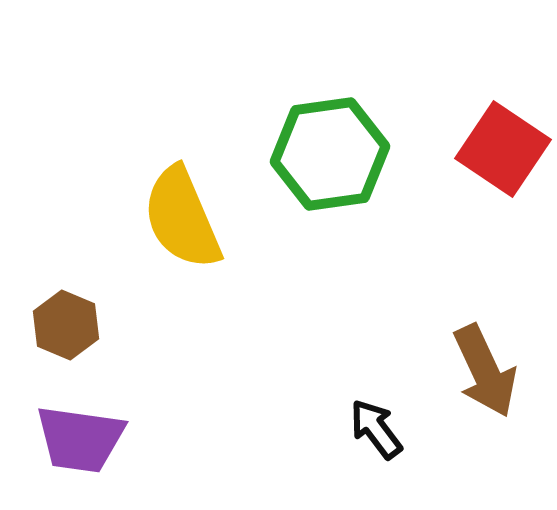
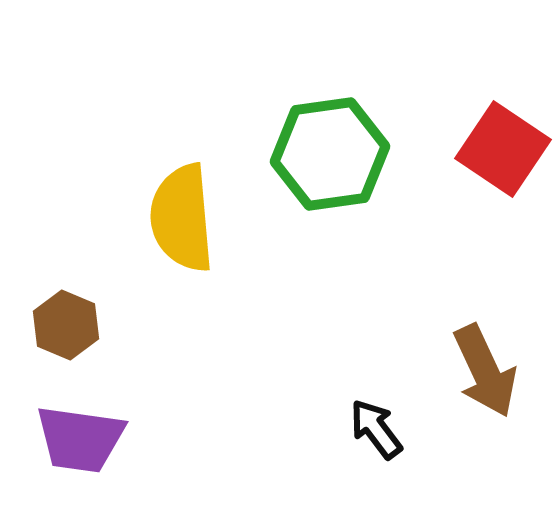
yellow semicircle: rotated 18 degrees clockwise
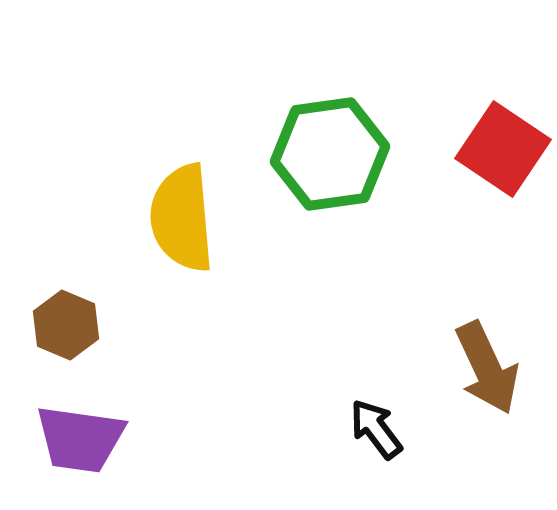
brown arrow: moved 2 px right, 3 px up
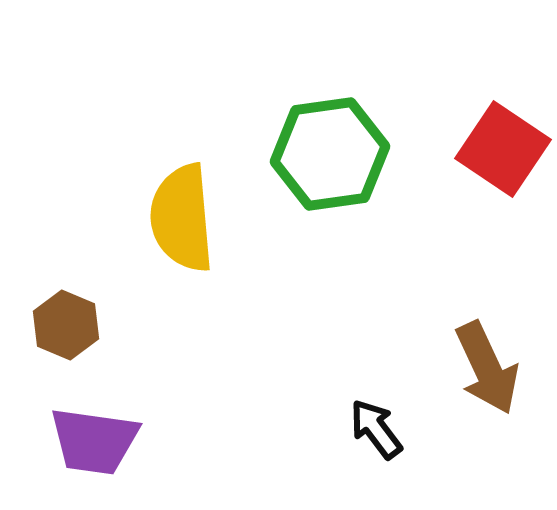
purple trapezoid: moved 14 px right, 2 px down
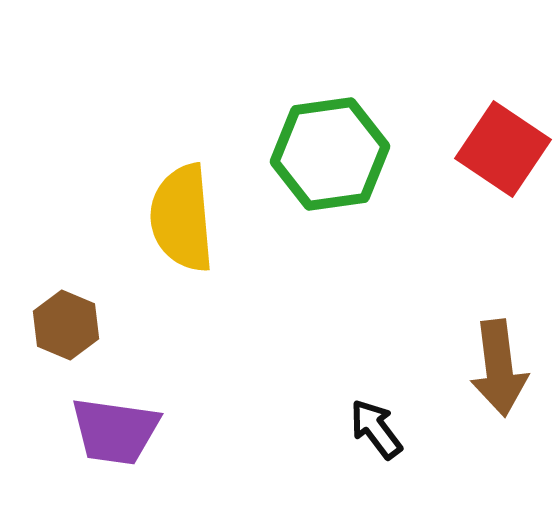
brown arrow: moved 12 px right; rotated 18 degrees clockwise
purple trapezoid: moved 21 px right, 10 px up
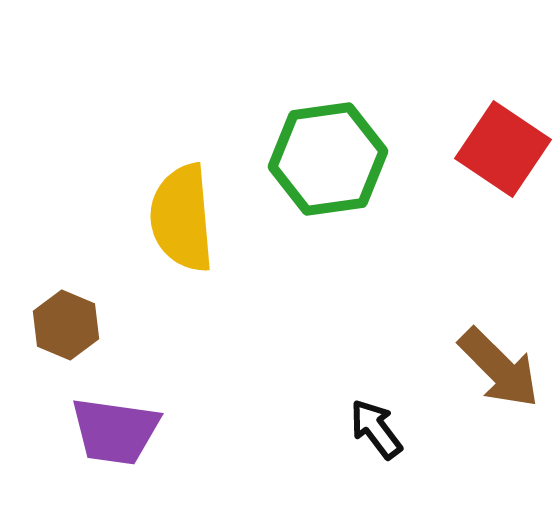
green hexagon: moved 2 px left, 5 px down
brown arrow: rotated 38 degrees counterclockwise
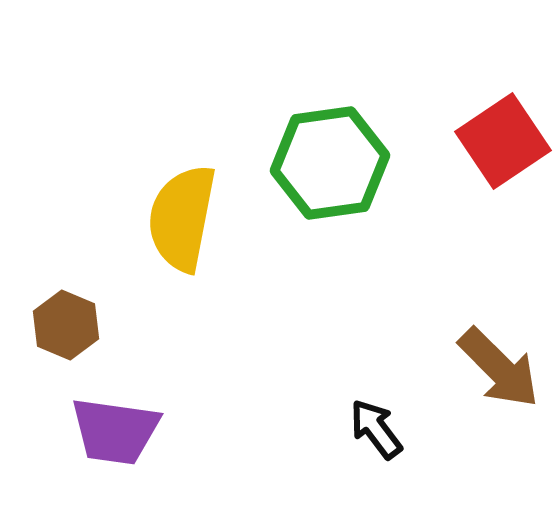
red square: moved 8 px up; rotated 22 degrees clockwise
green hexagon: moved 2 px right, 4 px down
yellow semicircle: rotated 16 degrees clockwise
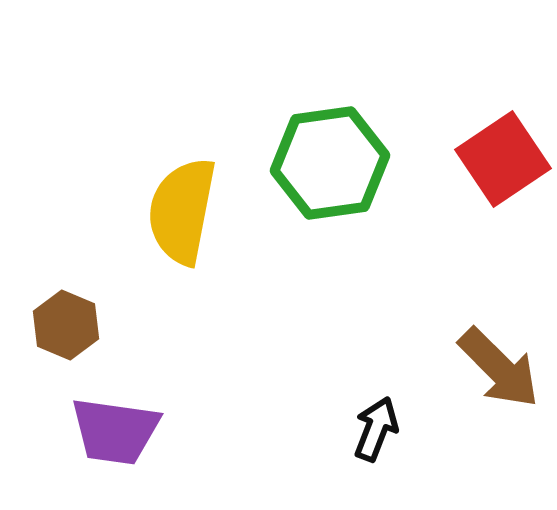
red square: moved 18 px down
yellow semicircle: moved 7 px up
black arrow: rotated 58 degrees clockwise
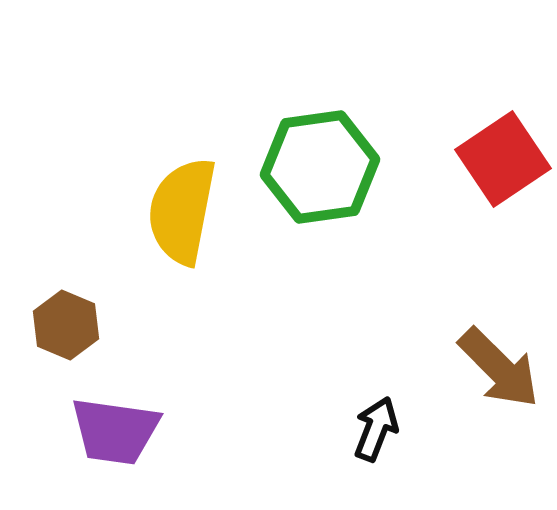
green hexagon: moved 10 px left, 4 px down
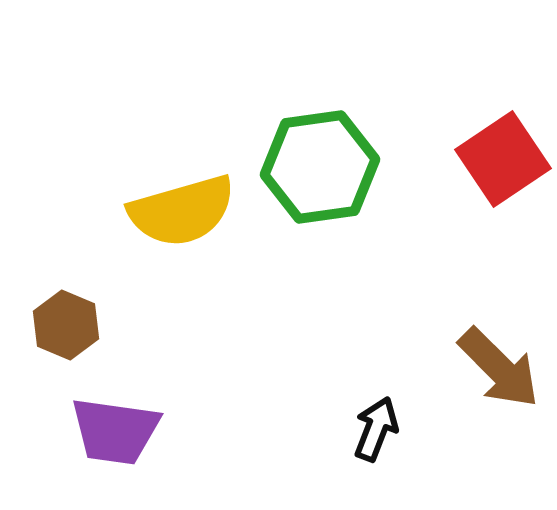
yellow semicircle: rotated 117 degrees counterclockwise
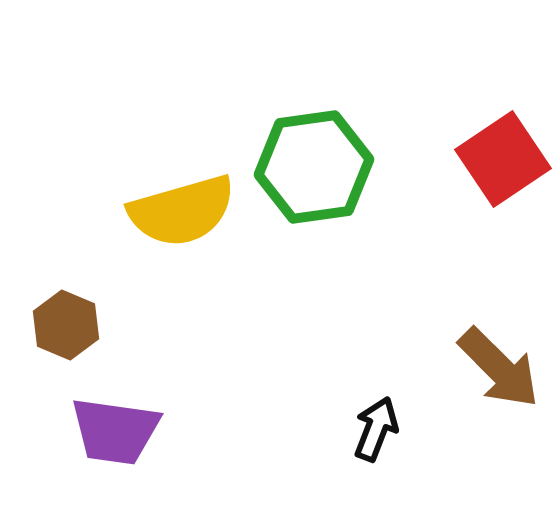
green hexagon: moved 6 px left
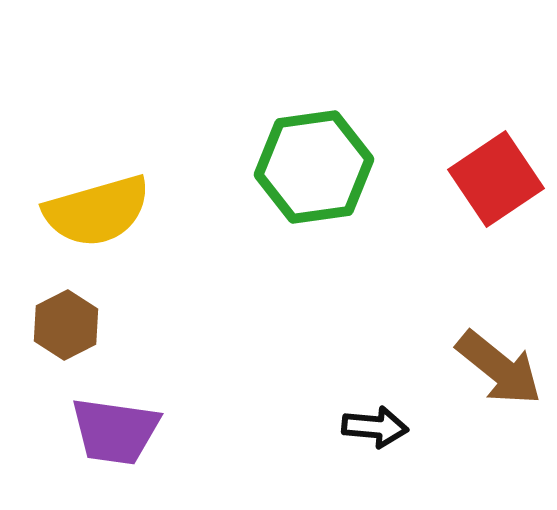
red square: moved 7 px left, 20 px down
yellow semicircle: moved 85 px left
brown hexagon: rotated 10 degrees clockwise
brown arrow: rotated 6 degrees counterclockwise
black arrow: moved 1 px left, 2 px up; rotated 74 degrees clockwise
